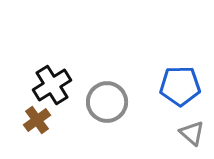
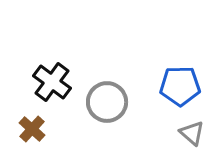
black cross: moved 3 px up; rotated 21 degrees counterclockwise
brown cross: moved 5 px left, 9 px down; rotated 12 degrees counterclockwise
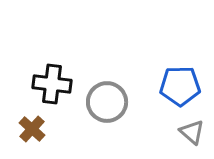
black cross: moved 2 px down; rotated 30 degrees counterclockwise
gray triangle: moved 1 px up
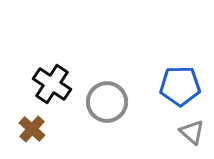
black cross: rotated 27 degrees clockwise
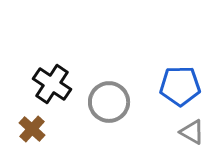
gray circle: moved 2 px right
gray triangle: rotated 12 degrees counterclockwise
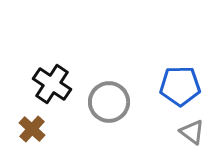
gray triangle: rotated 8 degrees clockwise
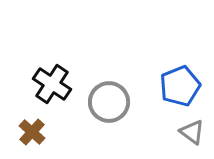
blue pentagon: rotated 21 degrees counterclockwise
brown cross: moved 3 px down
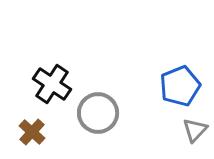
gray circle: moved 11 px left, 11 px down
gray triangle: moved 3 px right, 2 px up; rotated 36 degrees clockwise
